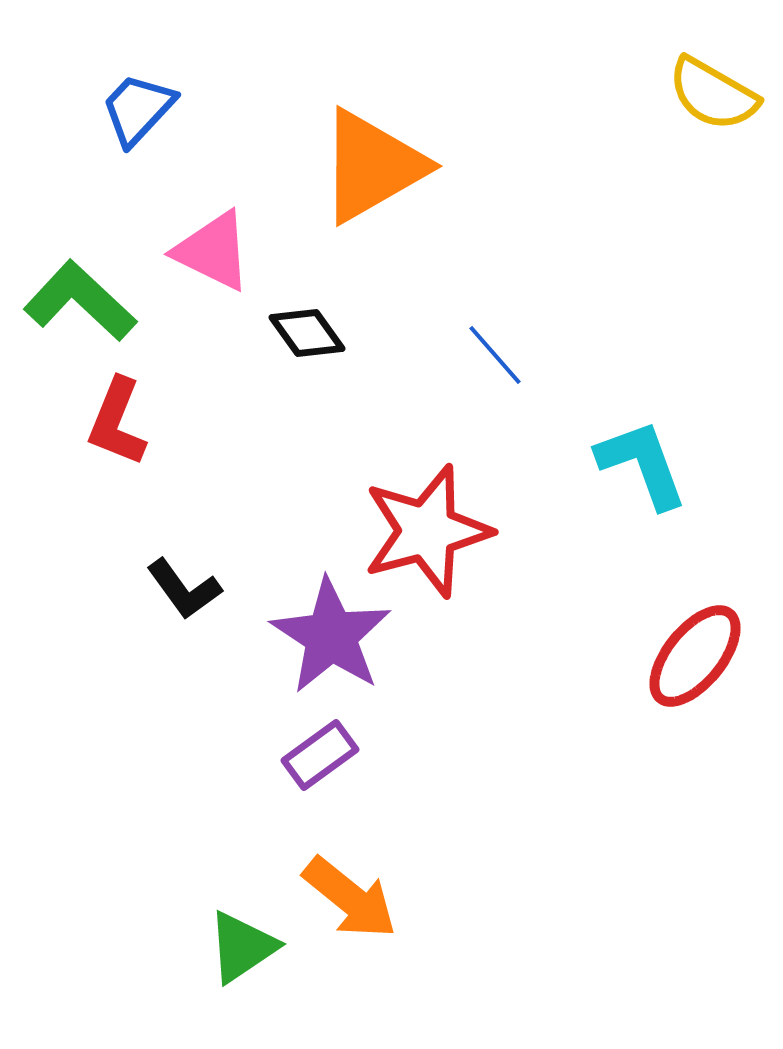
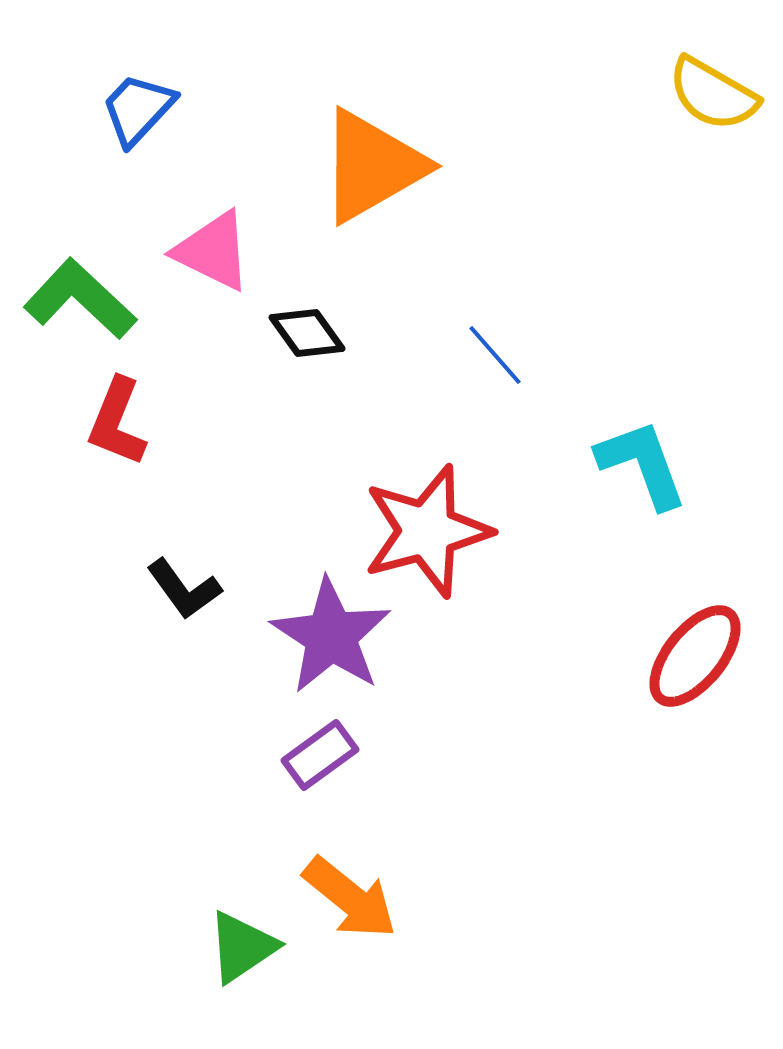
green L-shape: moved 2 px up
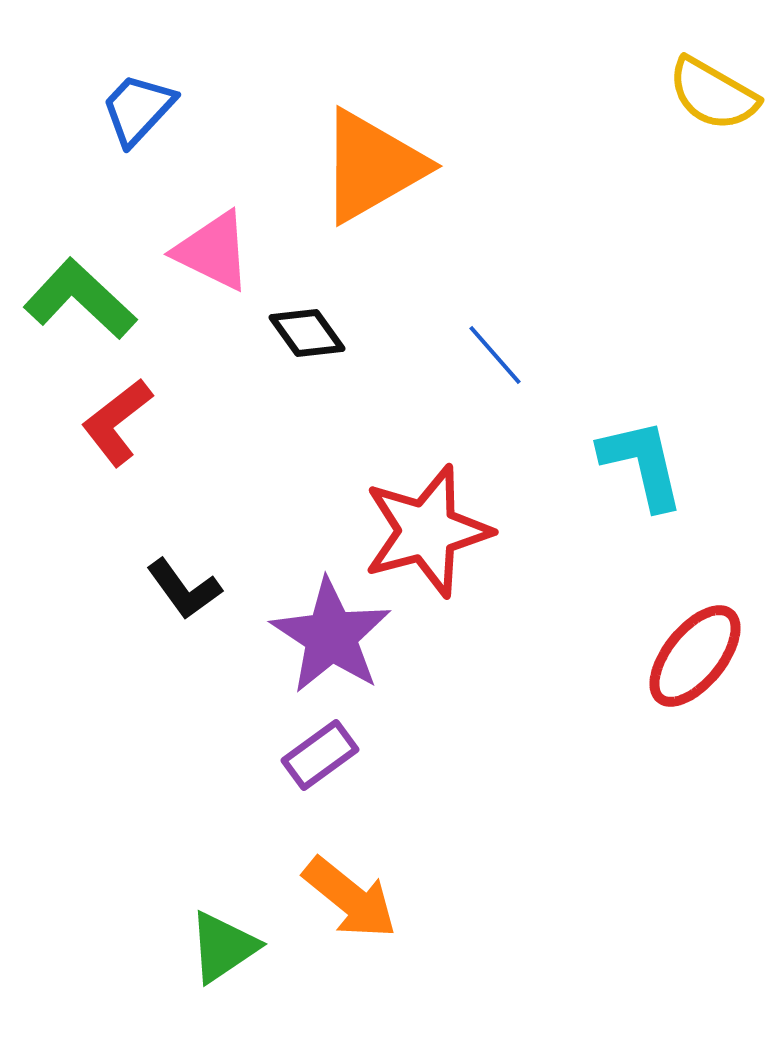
red L-shape: rotated 30 degrees clockwise
cyan L-shape: rotated 7 degrees clockwise
green triangle: moved 19 px left
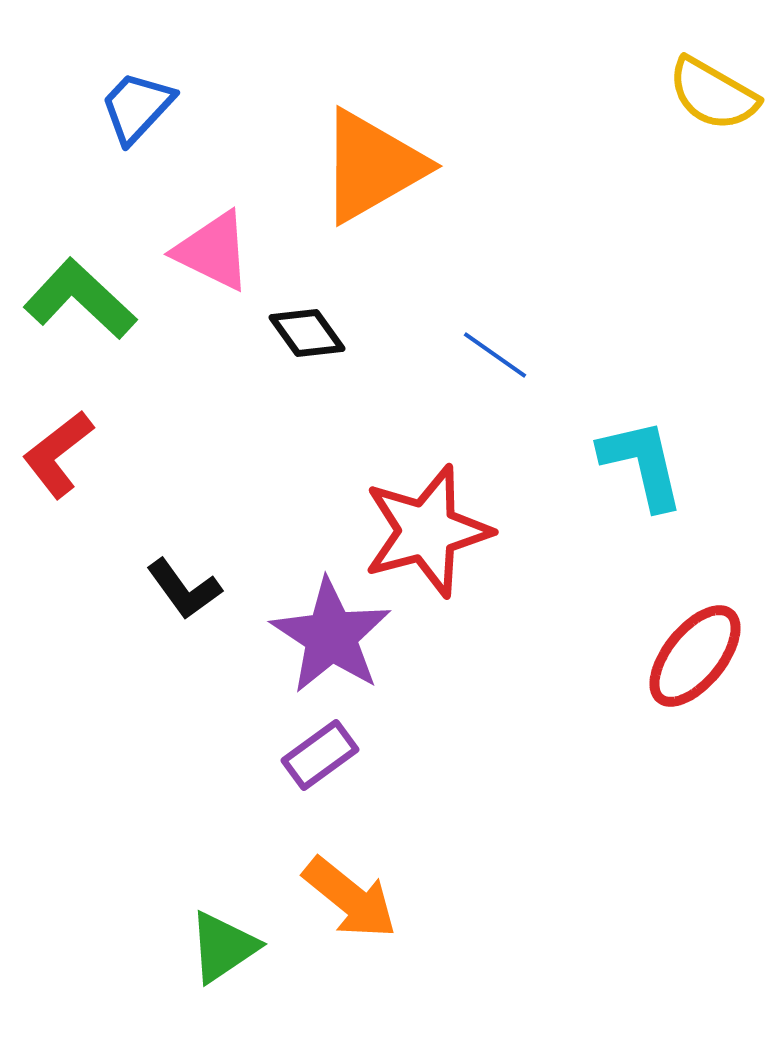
blue trapezoid: moved 1 px left, 2 px up
blue line: rotated 14 degrees counterclockwise
red L-shape: moved 59 px left, 32 px down
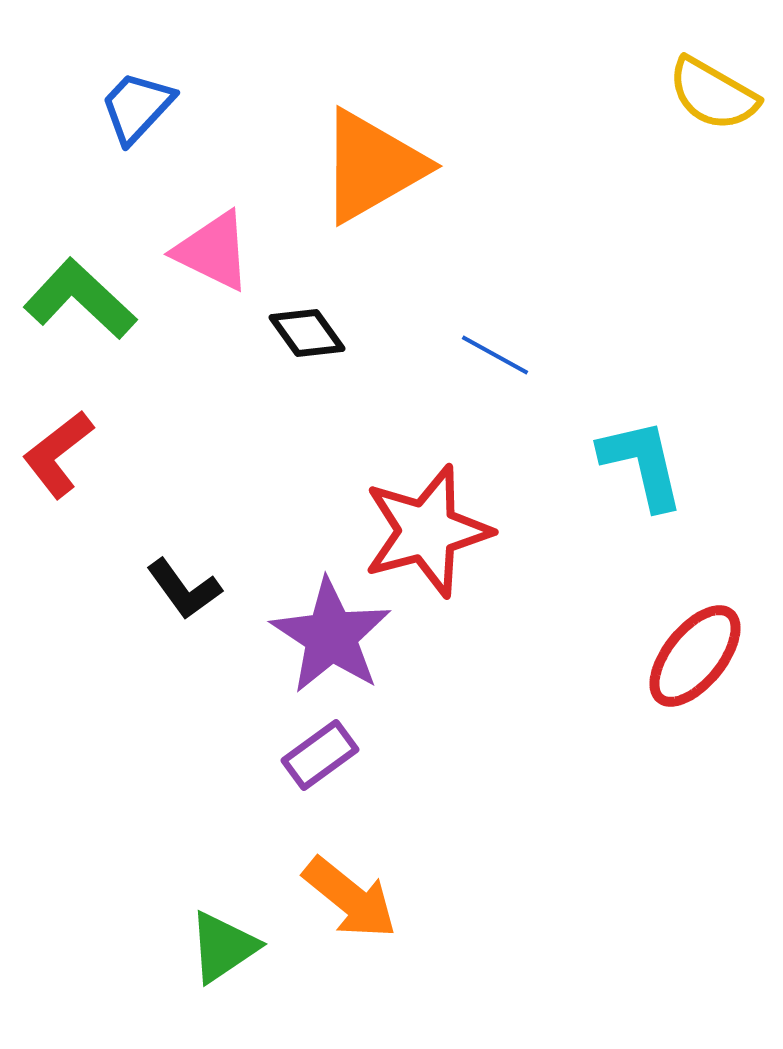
blue line: rotated 6 degrees counterclockwise
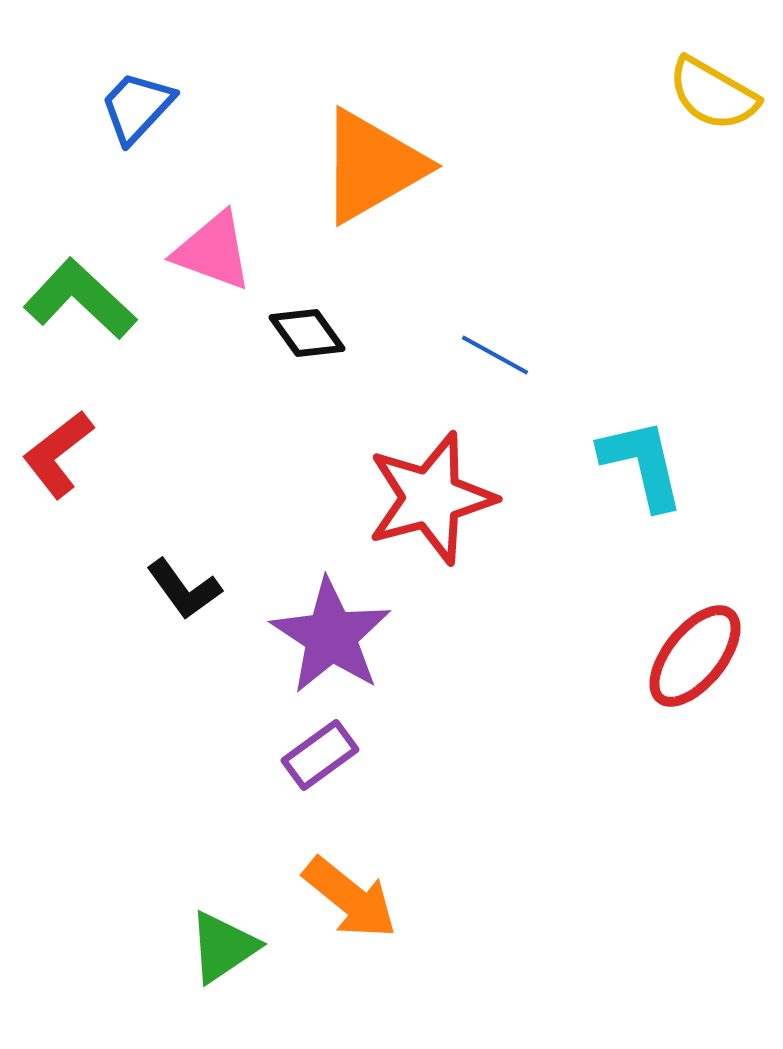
pink triangle: rotated 6 degrees counterclockwise
red star: moved 4 px right, 33 px up
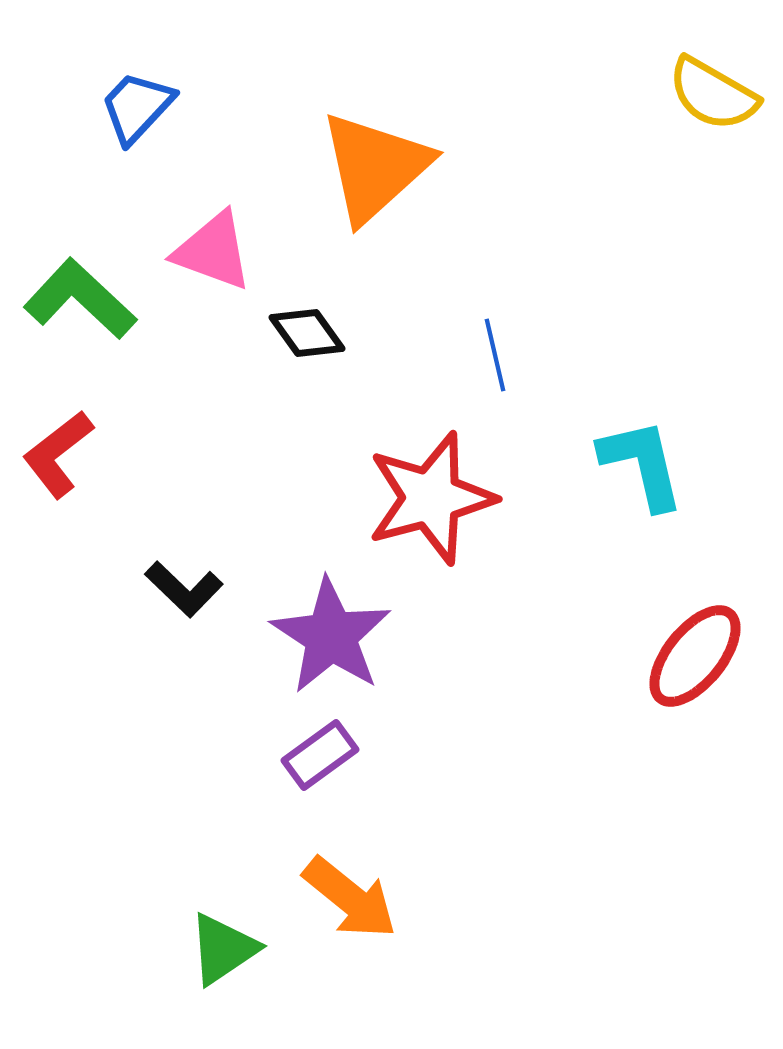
orange triangle: moved 3 px right, 1 px down; rotated 12 degrees counterclockwise
blue line: rotated 48 degrees clockwise
black L-shape: rotated 10 degrees counterclockwise
green triangle: moved 2 px down
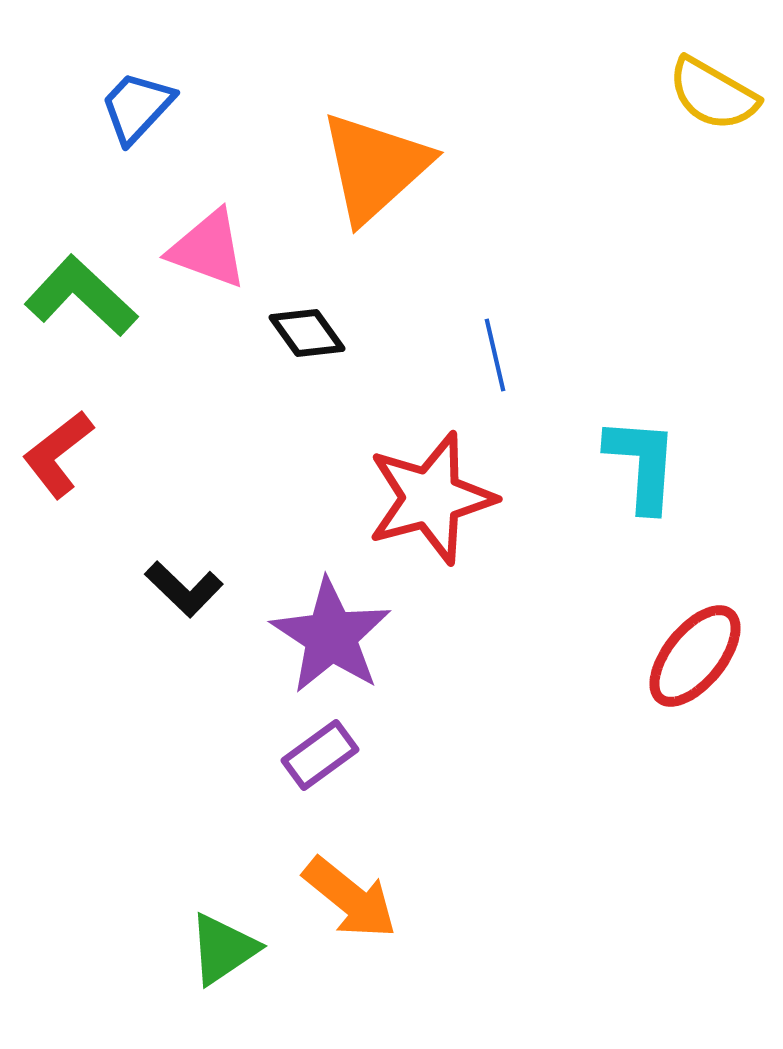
pink triangle: moved 5 px left, 2 px up
green L-shape: moved 1 px right, 3 px up
cyan L-shape: rotated 17 degrees clockwise
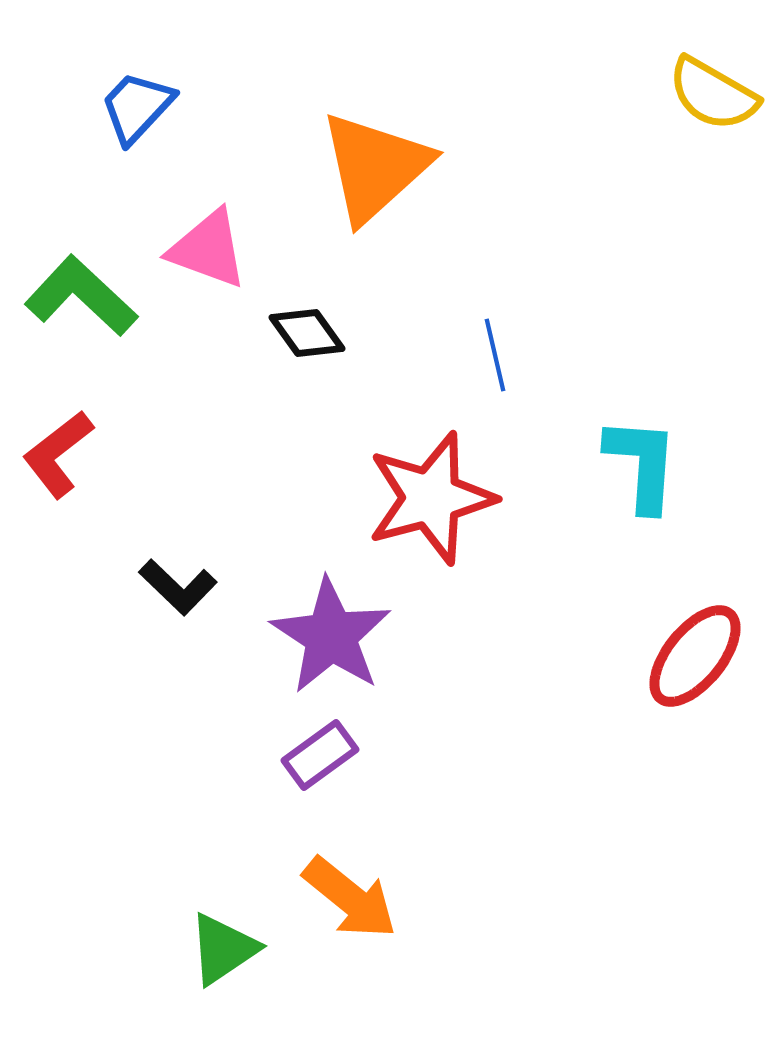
black L-shape: moved 6 px left, 2 px up
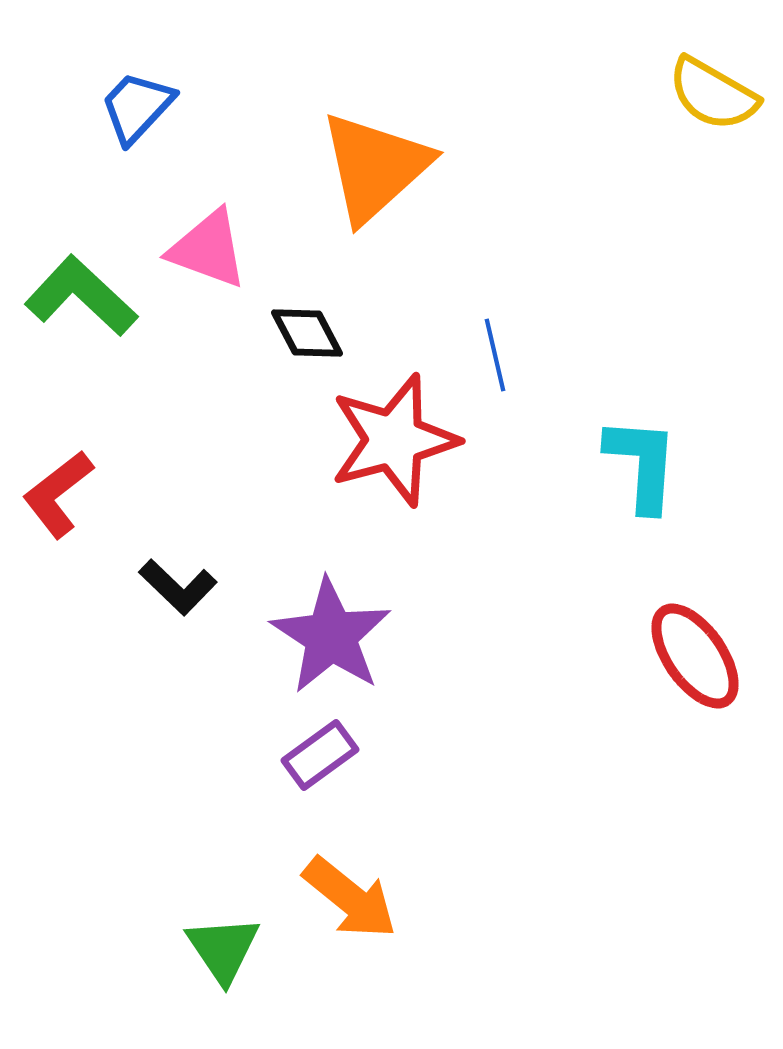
black diamond: rotated 8 degrees clockwise
red L-shape: moved 40 px down
red star: moved 37 px left, 58 px up
red ellipse: rotated 74 degrees counterclockwise
green triangle: rotated 30 degrees counterclockwise
